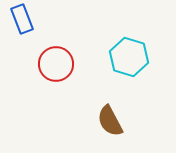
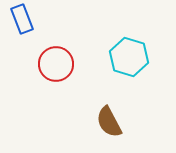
brown semicircle: moved 1 px left, 1 px down
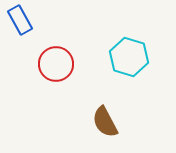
blue rectangle: moved 2 px left, 1 px down; rotated 8 degrees counterclockwise
brown semicircle: moved 4 px left
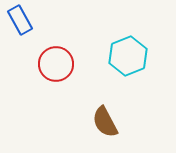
cyan hexagon: moved 1 px left, 1 px up; rotated 21 degrees clockwise
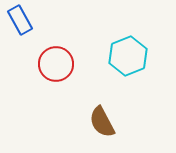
brown semicircle: moved 3 px left
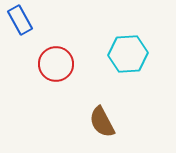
cyan hexagon: moved 2 px up; rotated 18 degrees clockwise
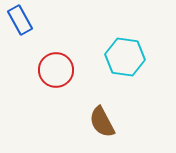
cyan hexagon: moved 3 px left, 3 px down; rotated 12 degrees clockwise
red circle: moved 6 px down
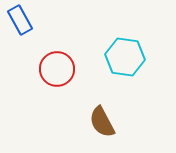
red circle: moved 1 px right, 1 px up
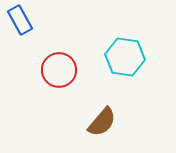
red circle: moved 2 px right, 1 px down
brown semicircle: rotated 112 degrees counterclockwise
